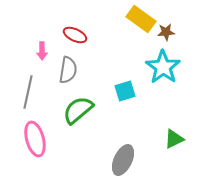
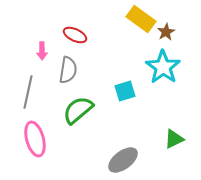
brown star: rotated 24 degrees counterclockwise
gray ellipse: rotated 28 degrees clockwise
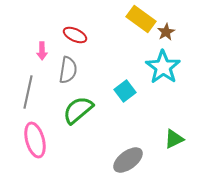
cyan square: rotated 20 degrees counterclockwise
pink ellipse: moved 1 px down
gray ellipse: moved 5 px right
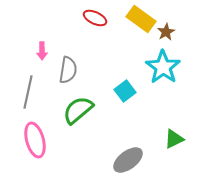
red ellipse: moved 20 px right, 17 px up
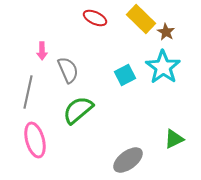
yellow rectangle: rotated 8 degrees clockwise
brown star: rotated 12 degrees counterclockwise
gray semicircle: rotated 32 degrees counterclockwise
cyan square: moved 16 px up; rotated 10 degrees clockwise
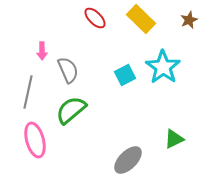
red ellipse: rotated 20 degrees clockwise
brown star: moved 23 px right, 12 px up; rotated 18 degrees clockwise
green semicircle: moved 7 px left
gray ellipse: rotated 8 degrees counterclockwise
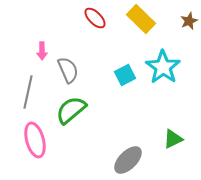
brown star: moved 1 px down
green triangle: moved 1 px left
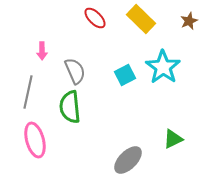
gray semicircle: moved 7 px right, 1 px down
green semicircle: moved 1 px left, 3 px up; rotated 56 degrees counterclockwise
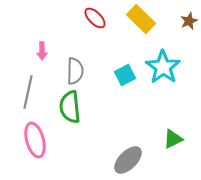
gray semicircle: rotated 24 degrees clockwise
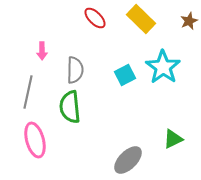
gray semicircle: moved 1 px up
